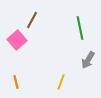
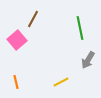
brown line: moved 1 px right, 1 px up
yellow line: rotated 42 degrees clockwise
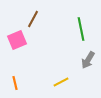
green line: moved 1 px right, 1 px down
pink square: rotated 18 degrees clockwise
orange line: moved 1 px left, 1 px down
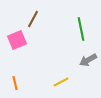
gray arrow: rotated 30 degrees clockwise
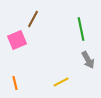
gray arrow: rotated 90 degrees counterclockwise
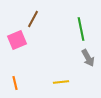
gray arrow: moved 2 px up
yellow line: rotated 21 degrees clockwise
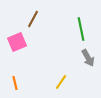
pink square: moved 2 px down
yellow line: rotated 49 degrees counterclockwise
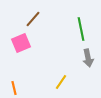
brown line: rotated 12 degrees clockwise
pink square: moved 4 px right, 1 px down
gray arrow: rotated 18 degrees clockwise
orange line: moved 1 px left, 5 px down
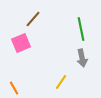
gray arrow: moved 6 px left
orange line: rotated 16 degrees counterclockwise
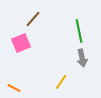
green line: moved 2 px left, 2 px down
orange line: rotated 32 degrees counterclockwise
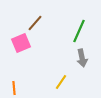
brown line: moved 2 px right, 4 px down
green line: rotated 35 degrees clockwise
orange line: rotated 56 degrees clockwise
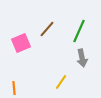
brown line: moved 12 px right, 6 px down
